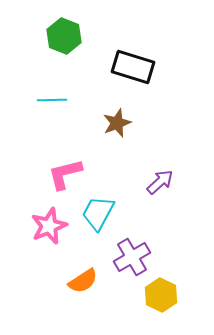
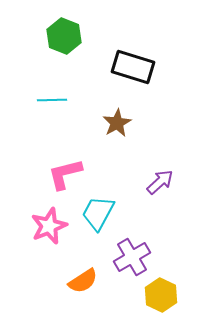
brown star: rotated 8 degrees counterclockwise
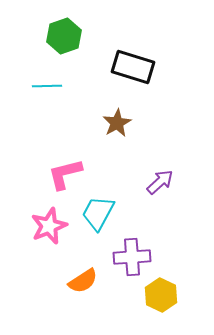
green hexagon: rotated 20 degrees clockwise
cyan line: moved 5 px left, 14 px up
purple cross: rotated 27 degrees clockwise
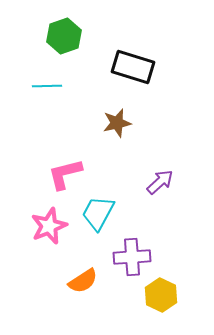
brown star: rotated 16 degrees clockwise
